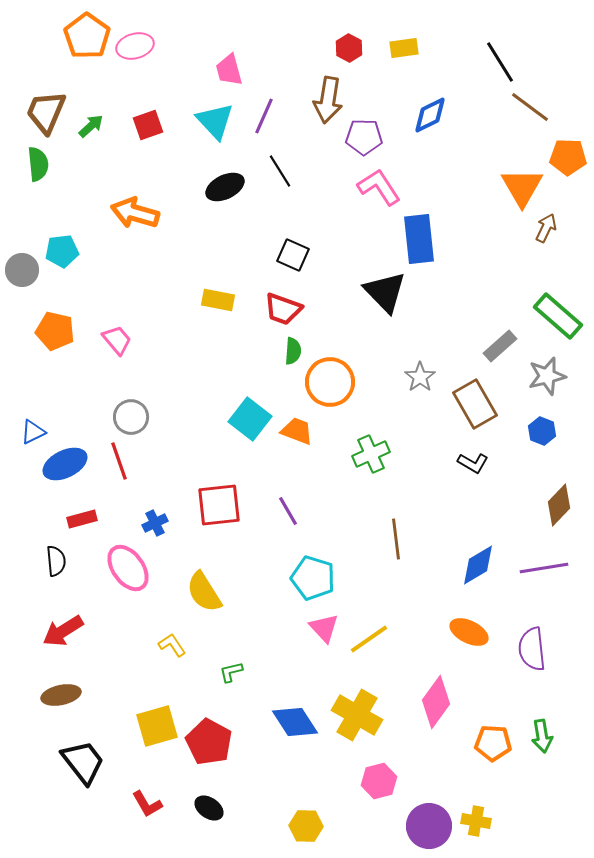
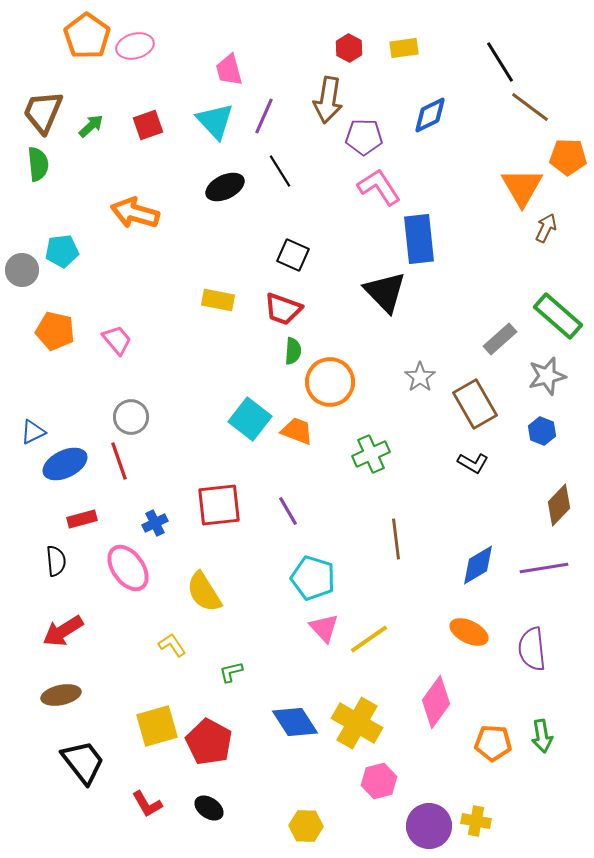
brown trapezoid at (46, 112): moved 3 px left
gray rectangle at (500, 346): moved 7 px up
yellow cross at (357, 715): moved 8 px down
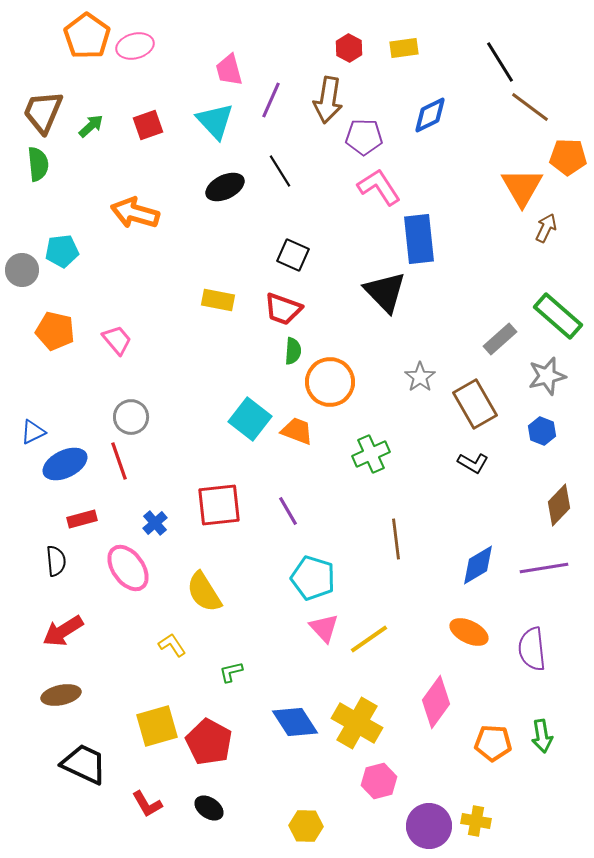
purple line at (264, 116): moved 7 px right, 16 px up
blue cross at (155, 523): rotated 15 degrees counterclockwise
black trapezoid at (83, 762): moved 1 px right, 2 px down; rotated 27 degrees counterclockwise
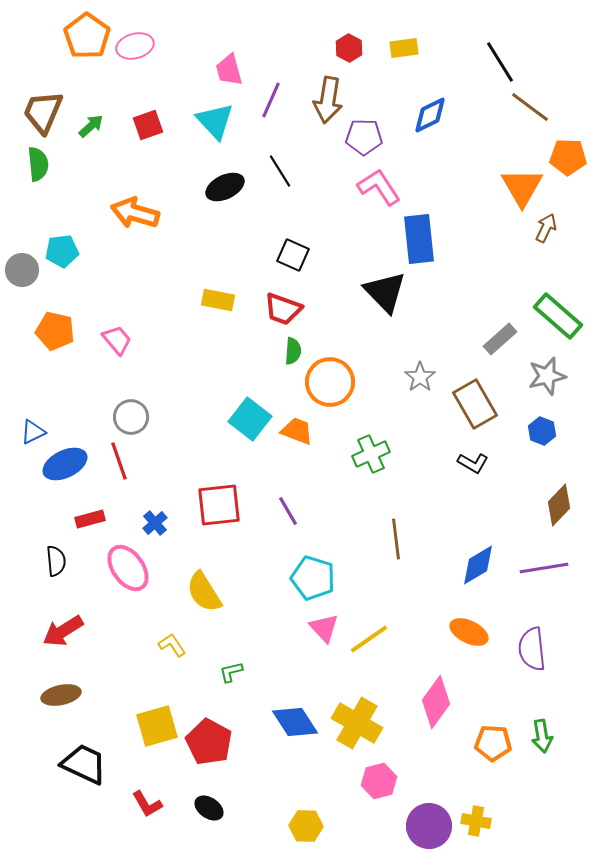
red rectangle at (82, 519): moved 8 px right
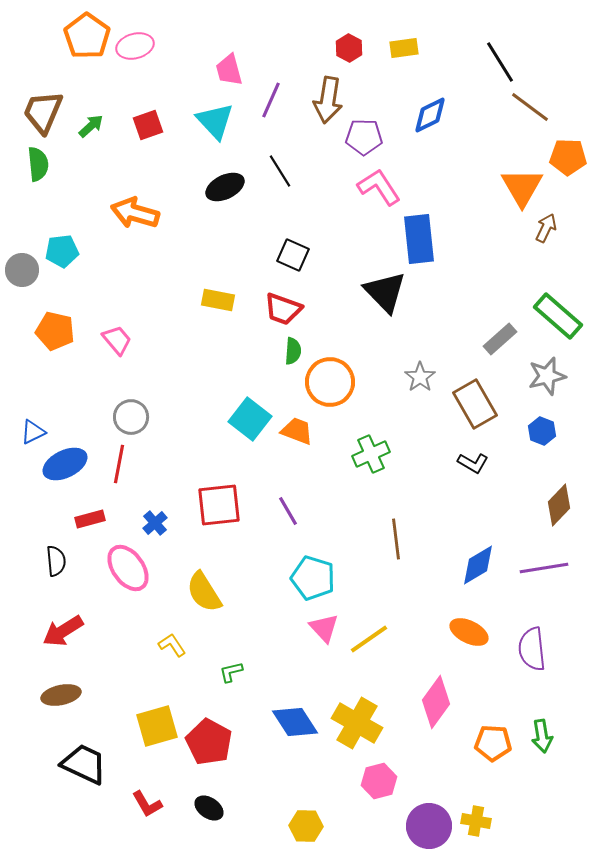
red line at (119, 461): moved 3 px down; rotated 30 degrees clockwise
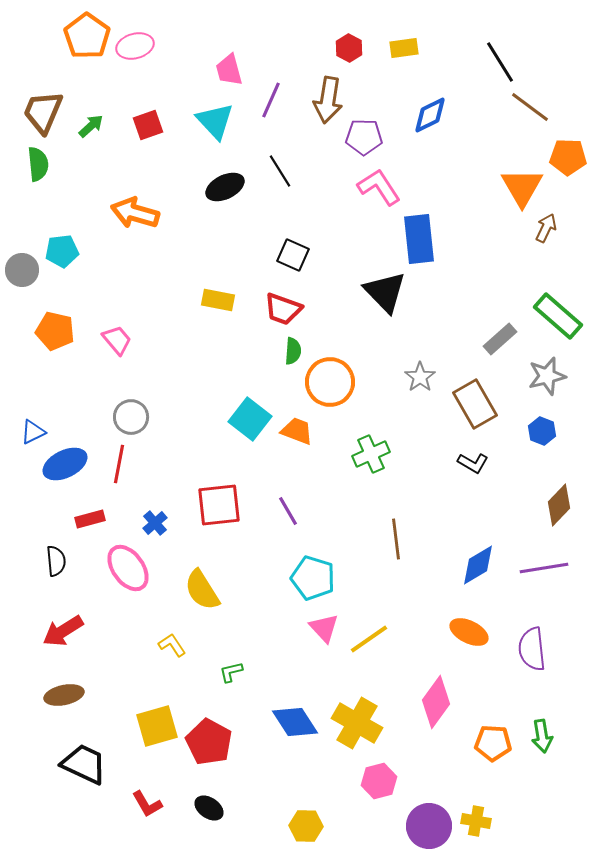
yellow semicircle at (204, 592): moved 2 px left, 2 px up
brown ellipse at (61, 695): moved 3 px right
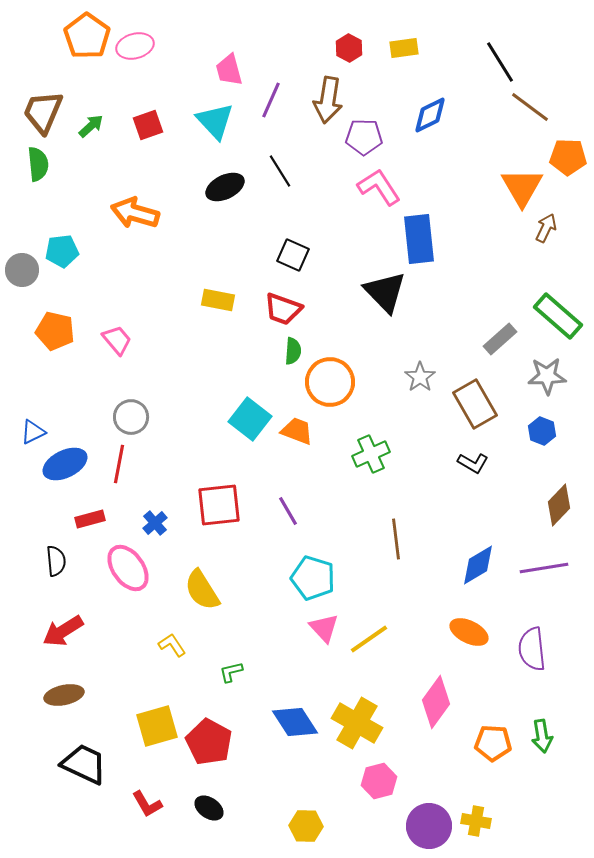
gray star at (547, 376): rotated 12 degrees clockwise
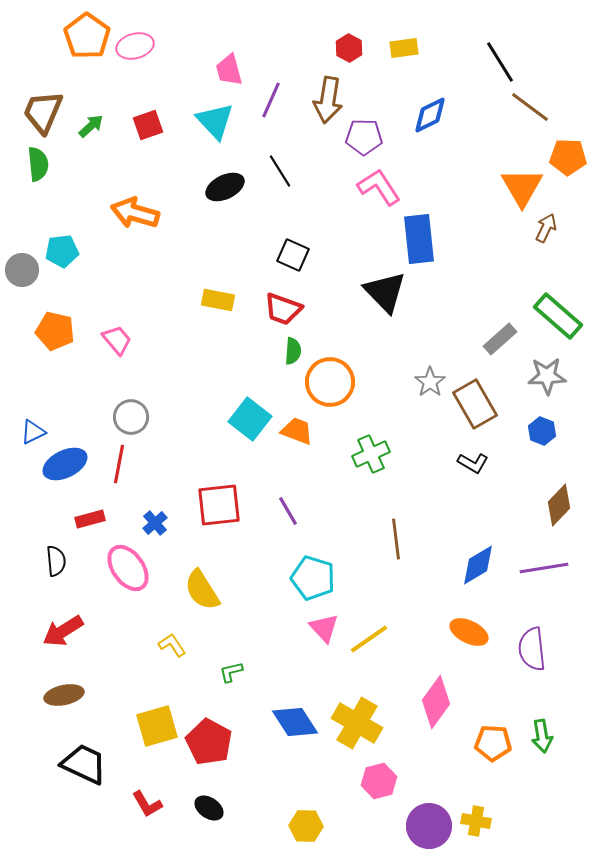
gray star at (420, 377): moved 10 px right, 5 px down
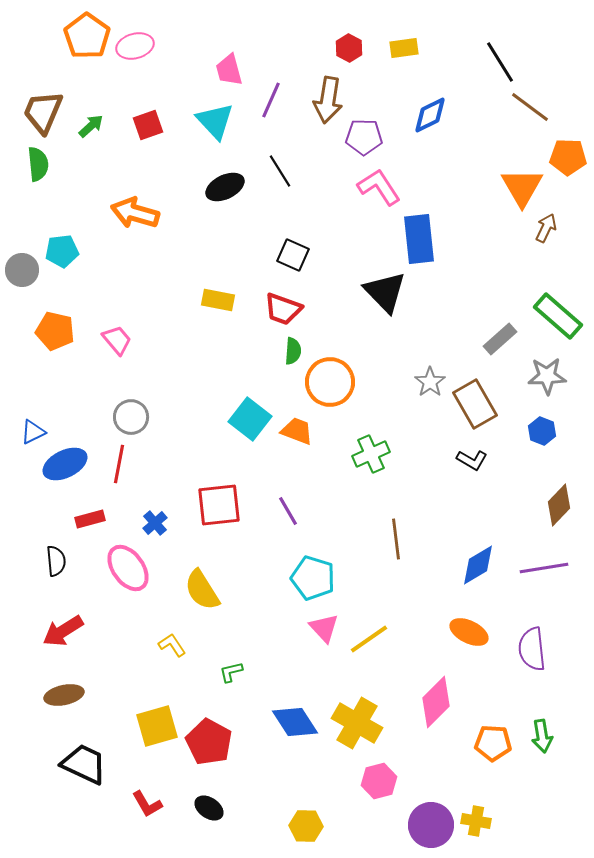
black L-shape at (473, 463): moved 1 px left, 3 px up
pink diamond at (436, 702): rotated 9 degrees clockwise
purple circle at (429, 826): moved 2 px right, 1 px up
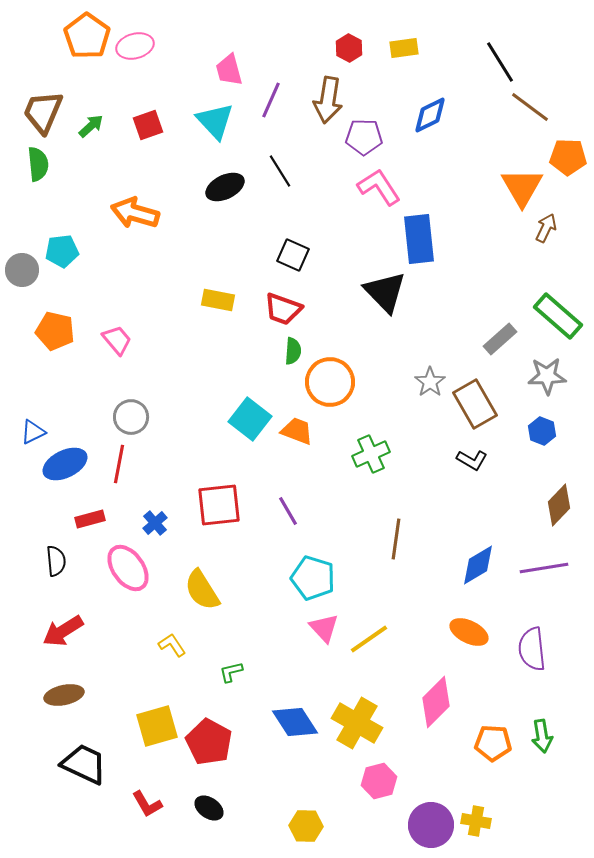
brown line at (396, 539): rotated 15 degrees clockwise
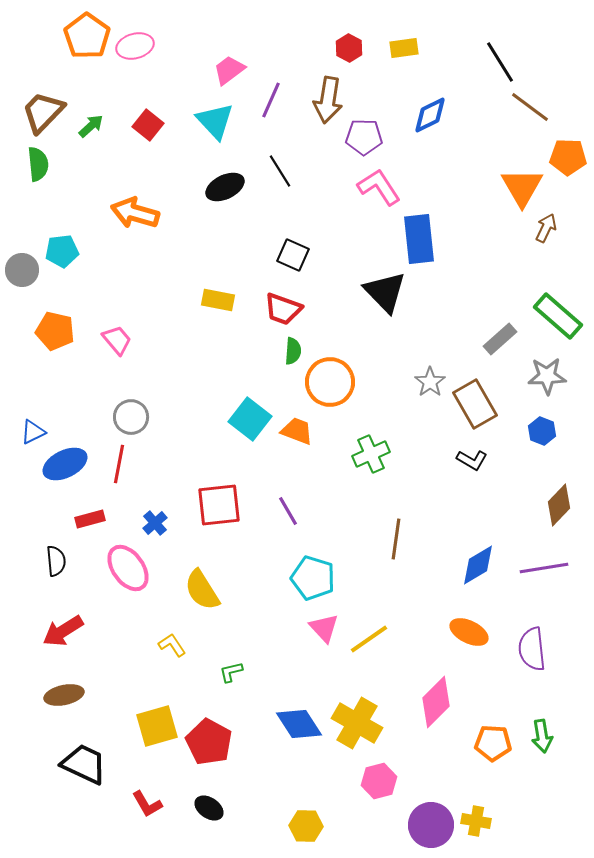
pink trapezoid at (229, 70): rotated 68 degrees clockwise
brown trapezoid at (43, 112): rotated 21 degrees clockwise
red square at (148, 125): rotated 32 degrees counterclockwise
blue diamond at (295, 722): moved 4 px right, 2 px down
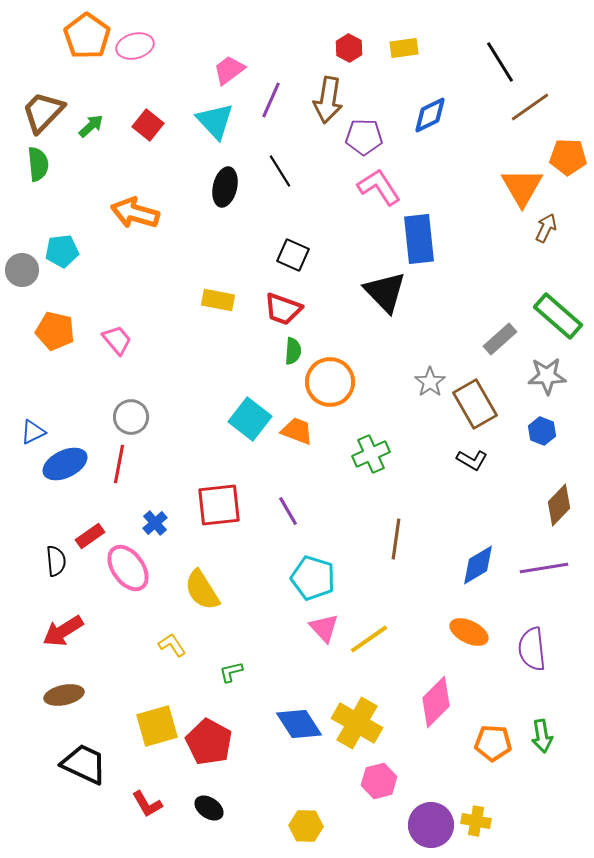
brown line at (530, 107): rotated 72 degrees counterclockwise
black ellipse at (225, 187): rotated 51 degrees counterclockwise
red rectangle at (90, 519): moved 17 px down; rotated 20 degrees counterclockwise
